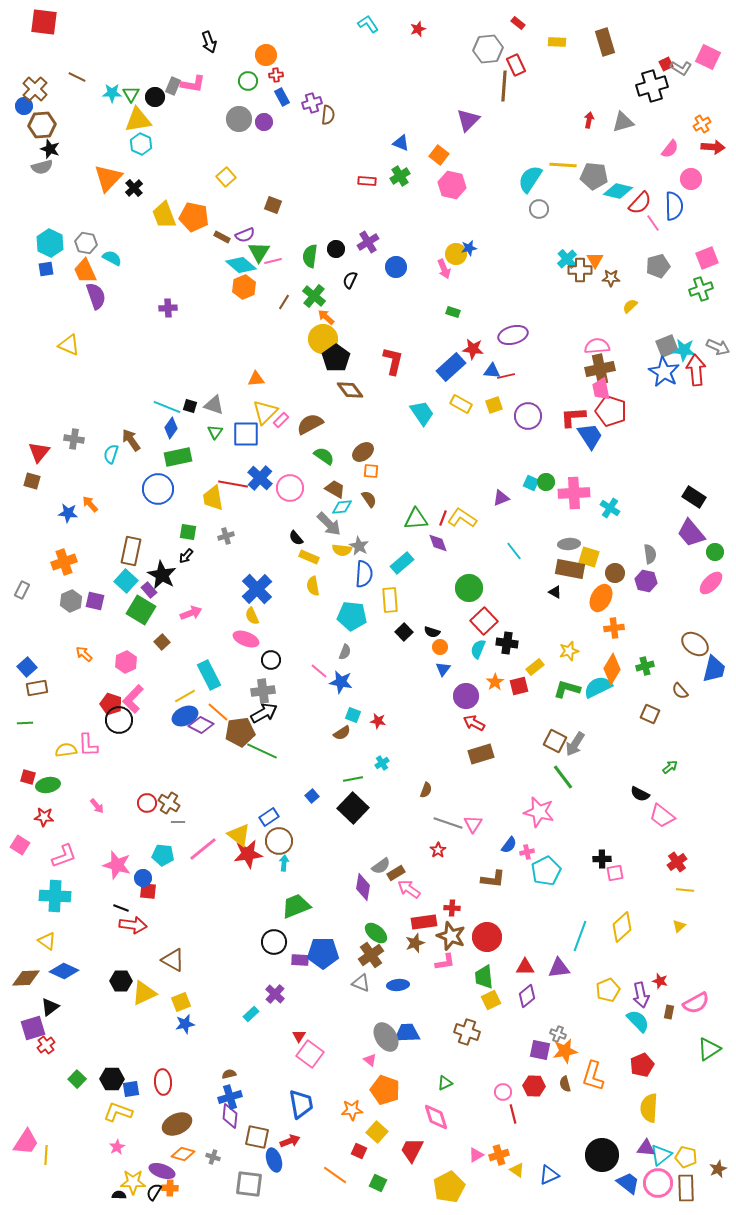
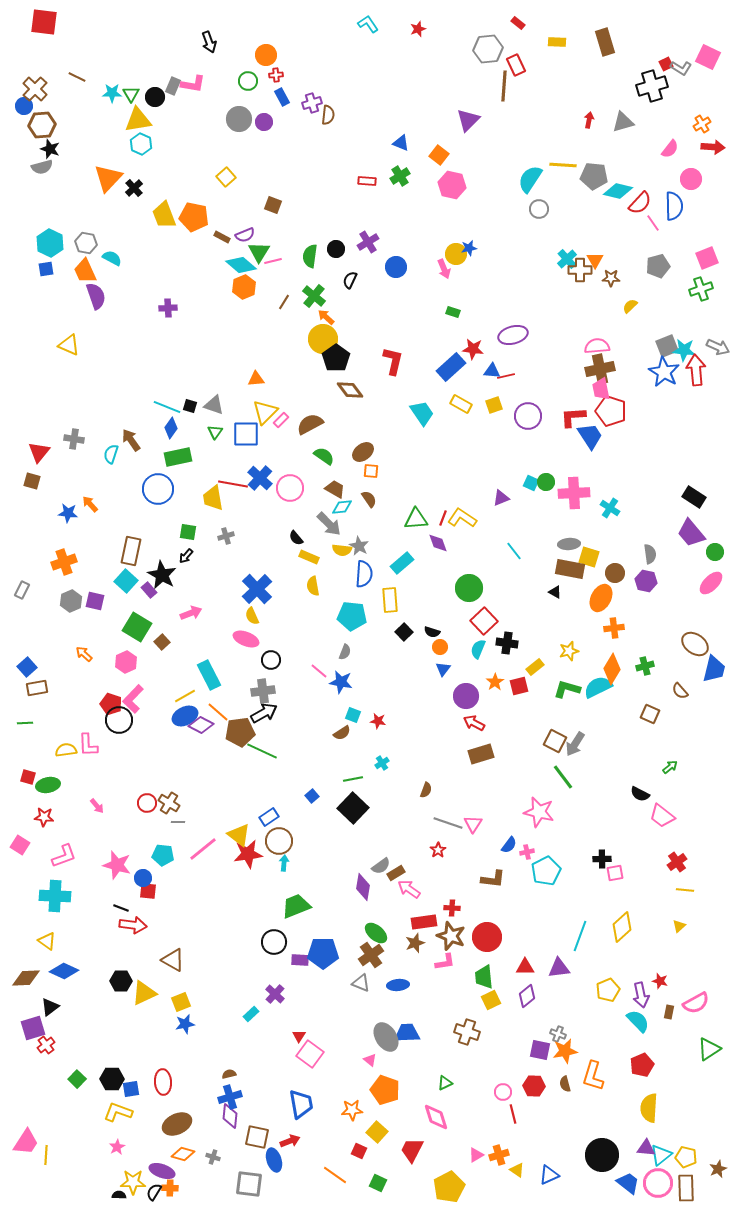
green square at (141, 610): moved 4 px left, 17 px down
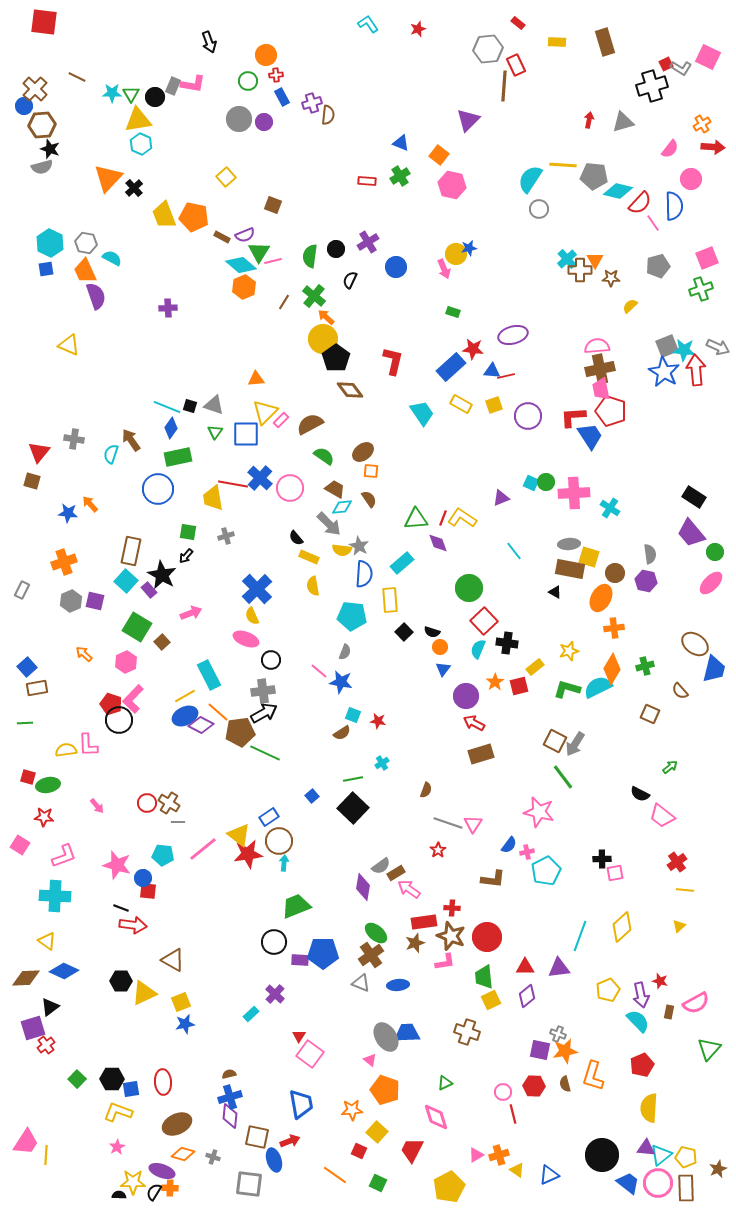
green line at (262, 751): moved 3 px right, 2 px down
green triangle at (709, 1049): rotated 15 degrees counterclockwise
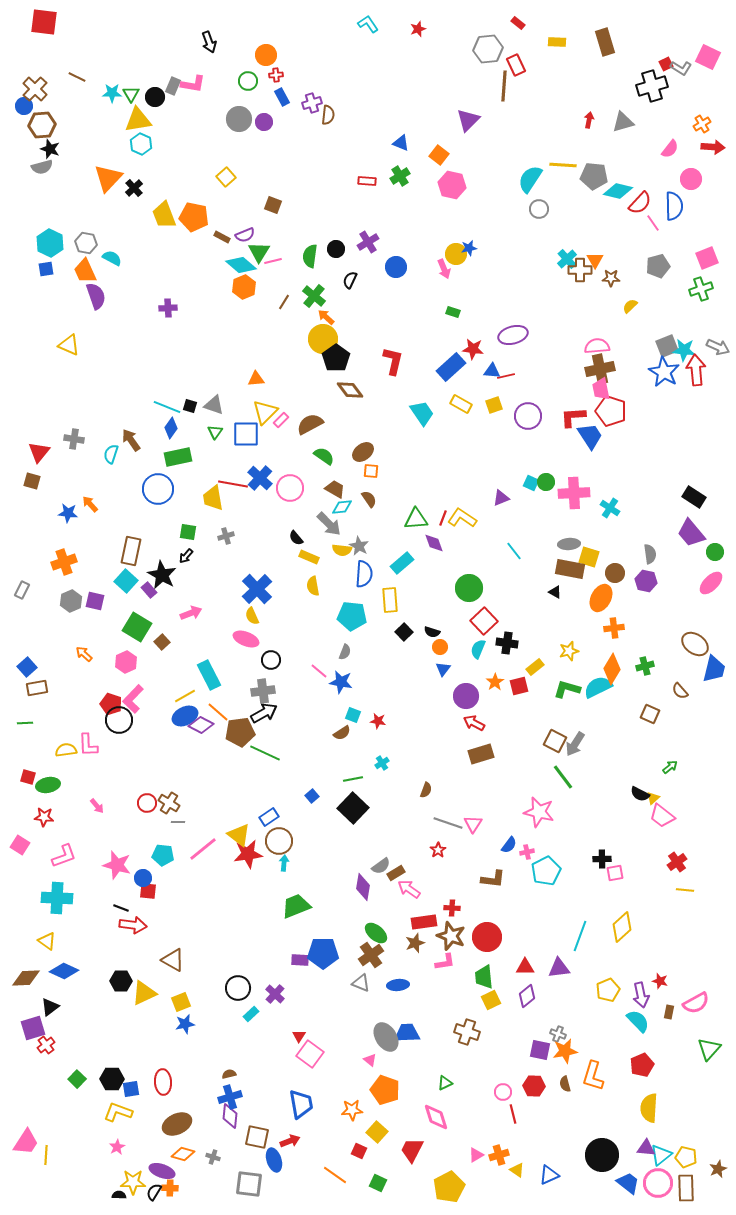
purple diamond at (438, 543): moved 4 px left
cyan cross at (55, 896): moved 2 px right, 2 px down
yellow triangle at (679, 926): moved 26 px left, 128 px up
black circle at (274, 942): moved 36 px left, 46 px down
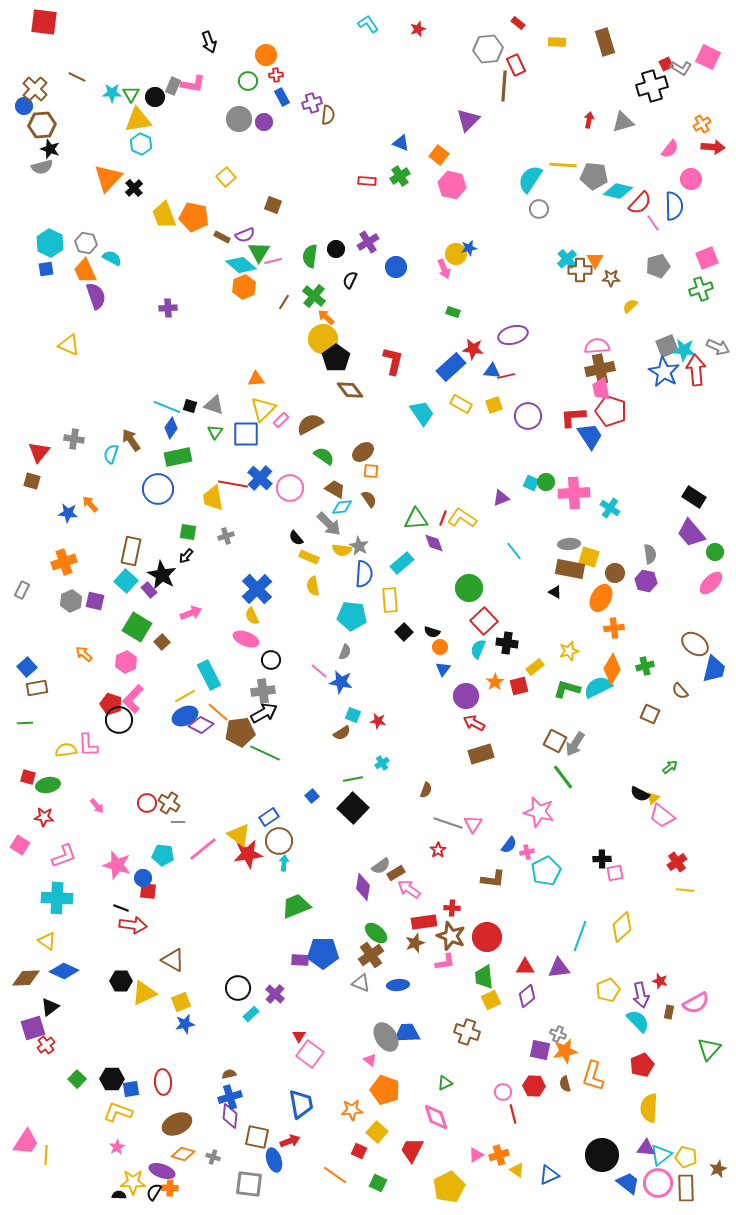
yellow triangle at (265, 412): moved 2 px left, 3 px up
